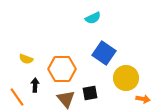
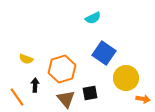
orange hexagon: rotated 16 degrees counterclockwise
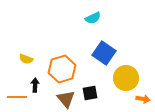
orange line: rotated 54 degrees counterclockwise
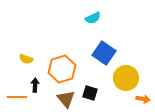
black square: rotated 28 degrees clockwise
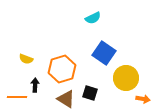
brown triangle: rotated 18 degrees counterclockwise
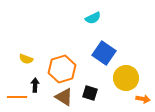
brown triangle: moved 2 px left, 2 px up
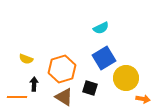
cyan semicircle: moved 8 px right, 10 px down
blue square: moved 5 px down; rotated 25 degrees clockwise
black arrow: moved 1 px left, 1 px up
black square: moved 5 px up
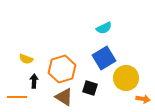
cyan semicircle: moved 3 px right
black arrow: moved 3 px up
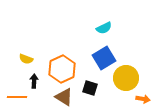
orange hexagon: rotated 8 degrees counterclockwise
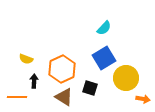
cyan semicircle: rotated 21 degrees counterclockwise
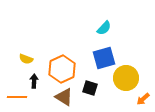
blue square: rotated 15 degrees clockwise
orange arrow: rotated 128 degrees clockwise
